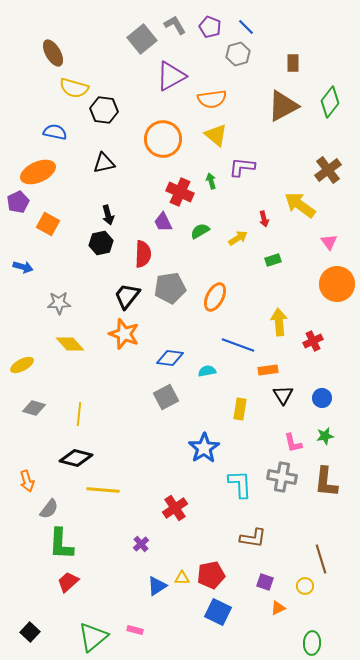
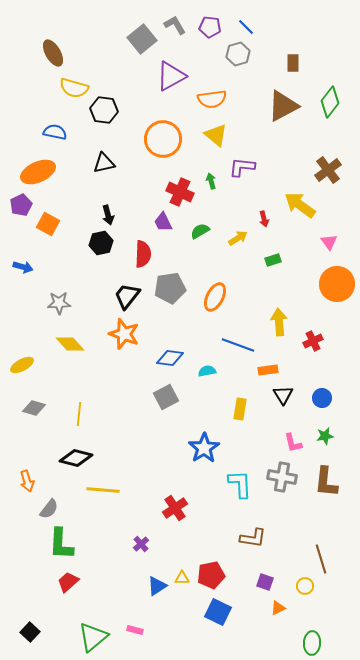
purple pentagon at (210, 27): rotated 15 degrees counterclockwise
purple pentagon at (18, 202): moved 3 px right, 3 px down
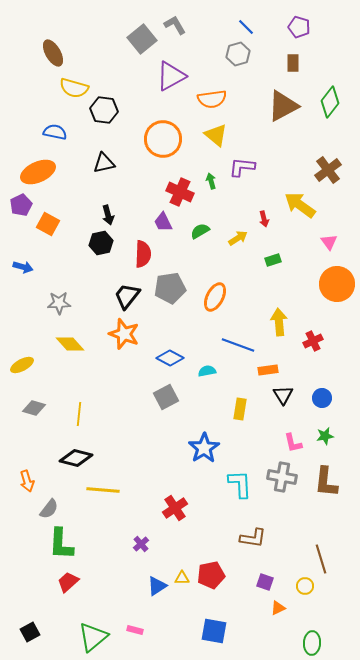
purple pentagon at (210, 27): moved 89 px right; rotated 10 degrees clockwise
blue diamond at (170, 358): rotated 20 degrees clockwise
blue square at (218, 612): moved 4 px left, 19 px down; rotated 16 degrees counterclockwise
black square at (30, 632): rotated 18 degrees clockwise
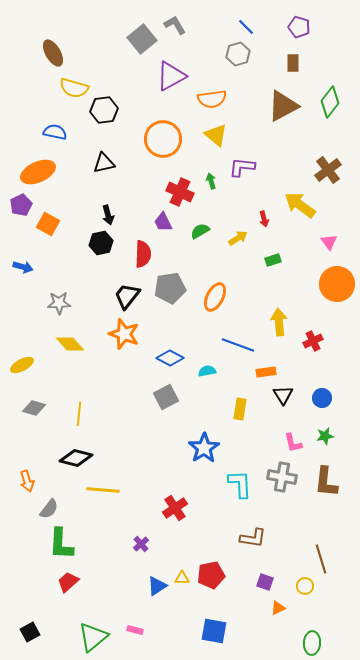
black hexagon at (104, 110): rotated 16 degrees counterclockwise
orange rectangle at (268, 370): moved 2 px left, 2 px down
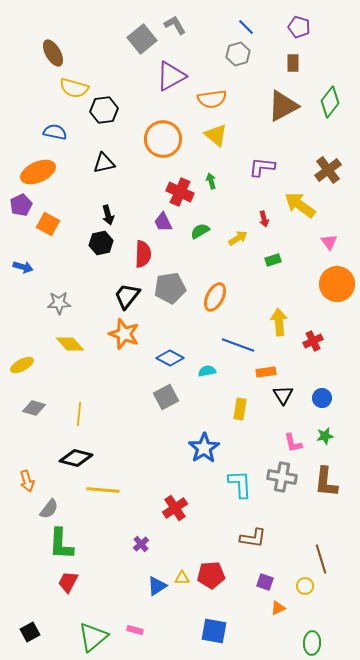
purple L-shape at (242, 167): moved 20 px right
red pentagon at (211, 575): rotated 8 degrees clockwise
red trapezoid at (68, 582): rotated 20 degrees counterclockwise
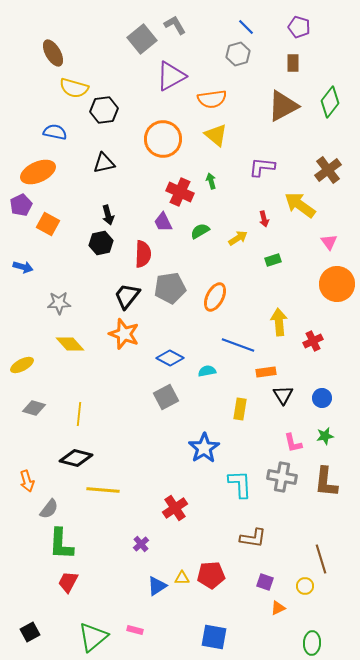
blue square at (214, 631): moved 6 px down
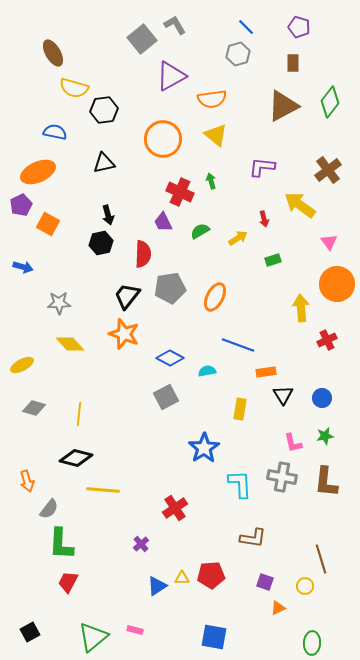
yellow arrow at (279, 322): moved 22 px right, 14 px up
red cross at (313, 341): moved 14 px right, 1 px up
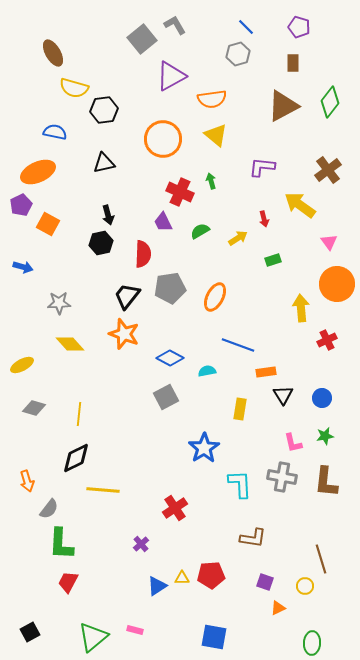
black diamond at (76, 458): rotated 40 degrees counterclockwise
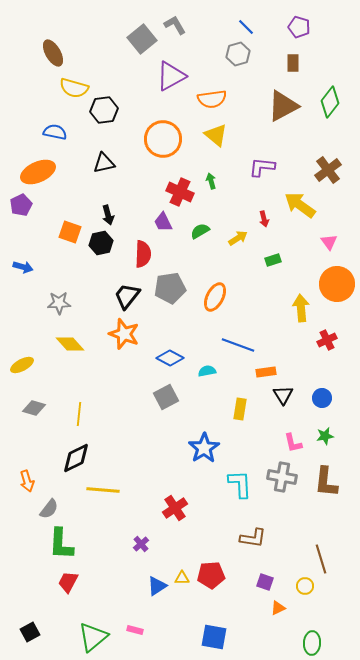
orange square at (48, 224): moved 22 px right, 8 px down; rotated 10 degrees counterclockwise
